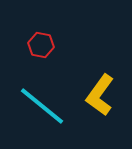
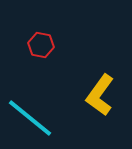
cyan line: moved 12 px left, 12 px down
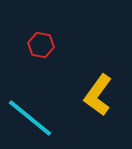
yellow L-shape: moved 2 px left
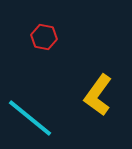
red hexagon: moved 3 px right, 8 px up
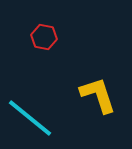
yellow L-shape: rotated 126 degrees clockwise
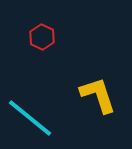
red hexagon: moved 2 px left; rotated 15 degrees clockwise
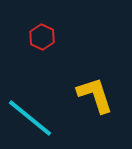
yellow L-shape: moved 3 px left
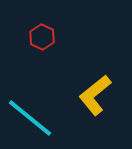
yellow L-shape: rotated 111 degrees counterclockwise
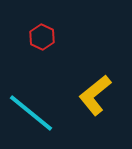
cyan line: moved 1 px right, 5 px up
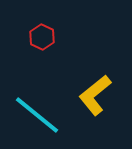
cyan line: moved 6 px right, 2 px down
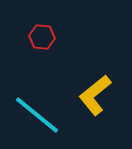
red hexagon: rotated 20 degrees counterclockwise
